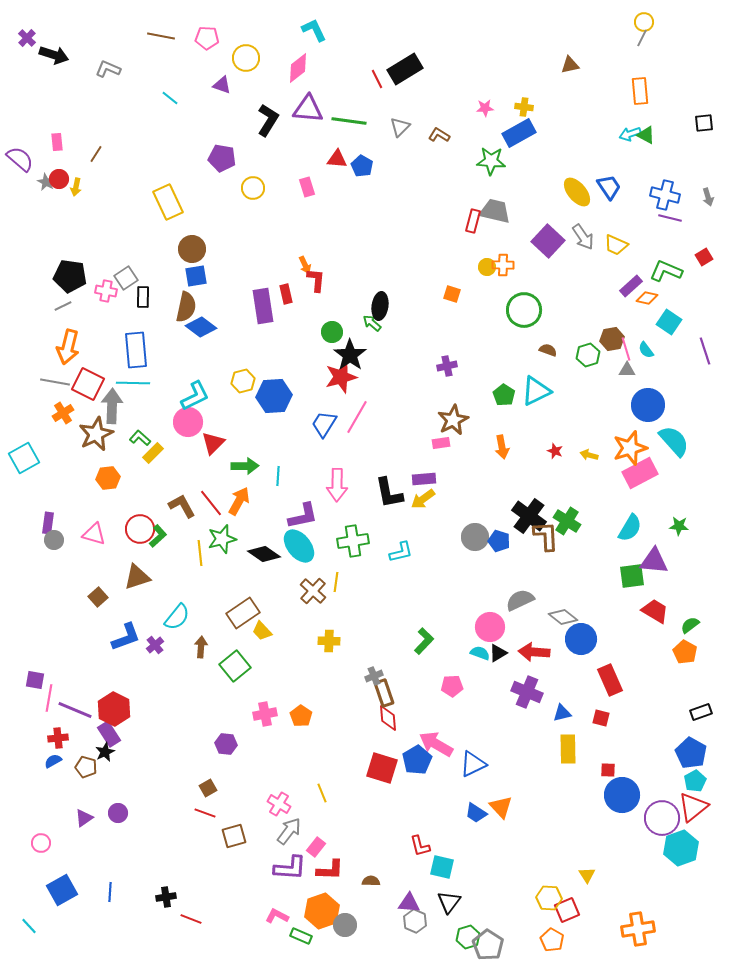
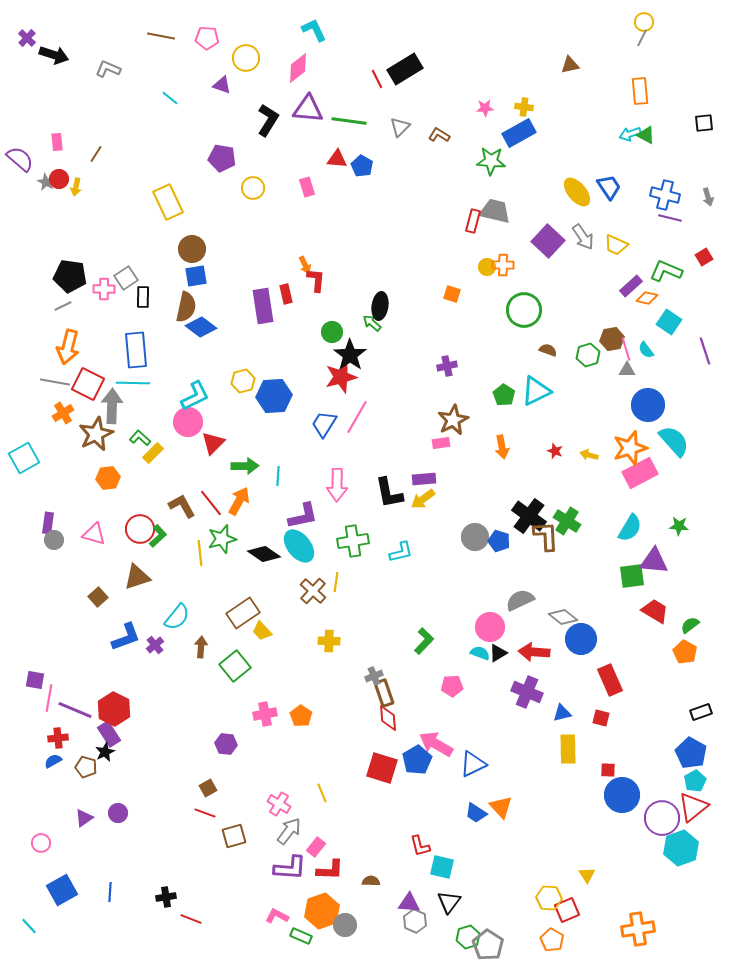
pink cross at (106, 291): moved 2 px left, 2 px up; rotated 10 degrees counterclockwise
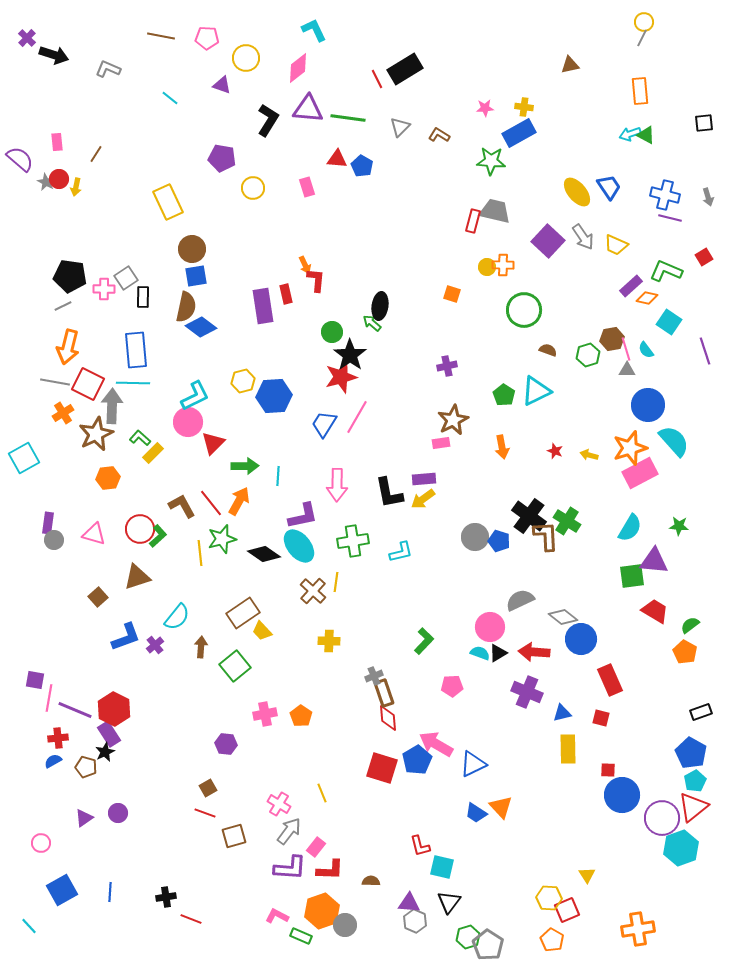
green line at (349, 121): moved 1 px left, 3 px up
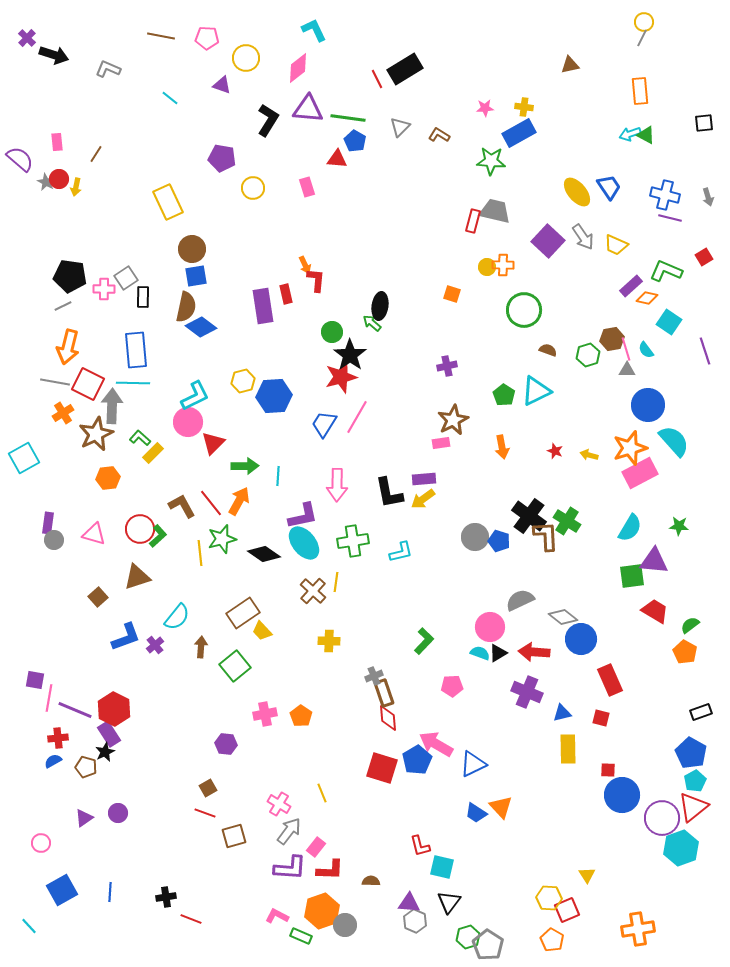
blue pentagon at (362, 166): moved 7 px left, 25 px up
cyan ellipse at (299, 546): moved 5 px right, 3 px up
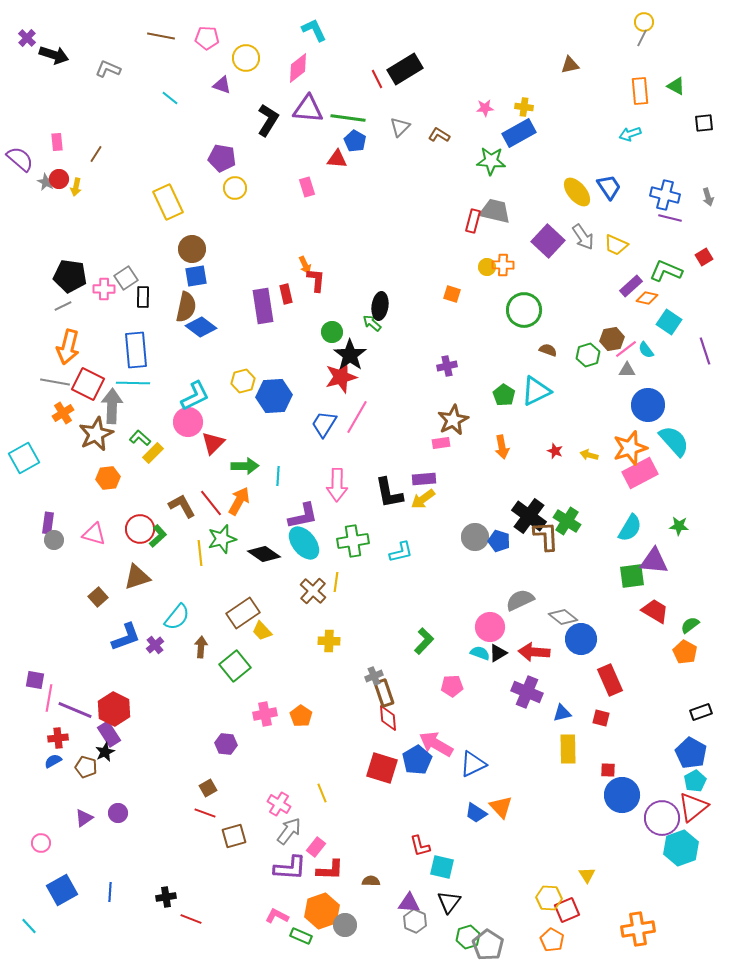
green triangle at (646, 135): moved 30 px right, 49 px up
yellow circle at (253, 188): moved 18 px left
pink line at (626, 349): rotated 70 degrees clockwise
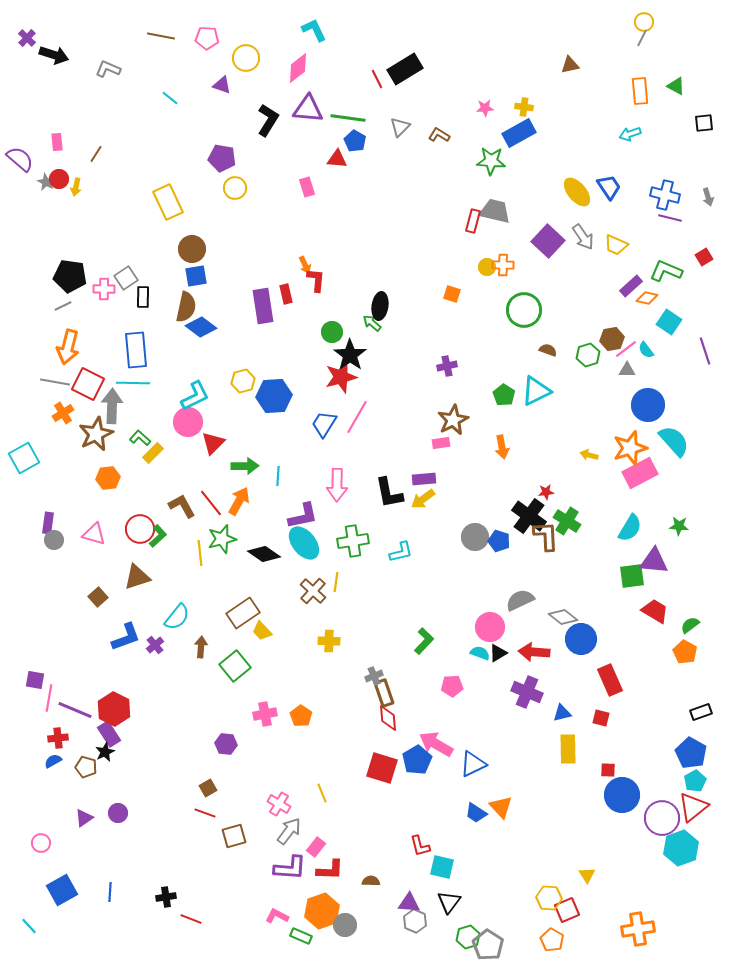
red star at (555, 451): moved 9 px left, 41 px down; rotated 28 degrees counterclockwise
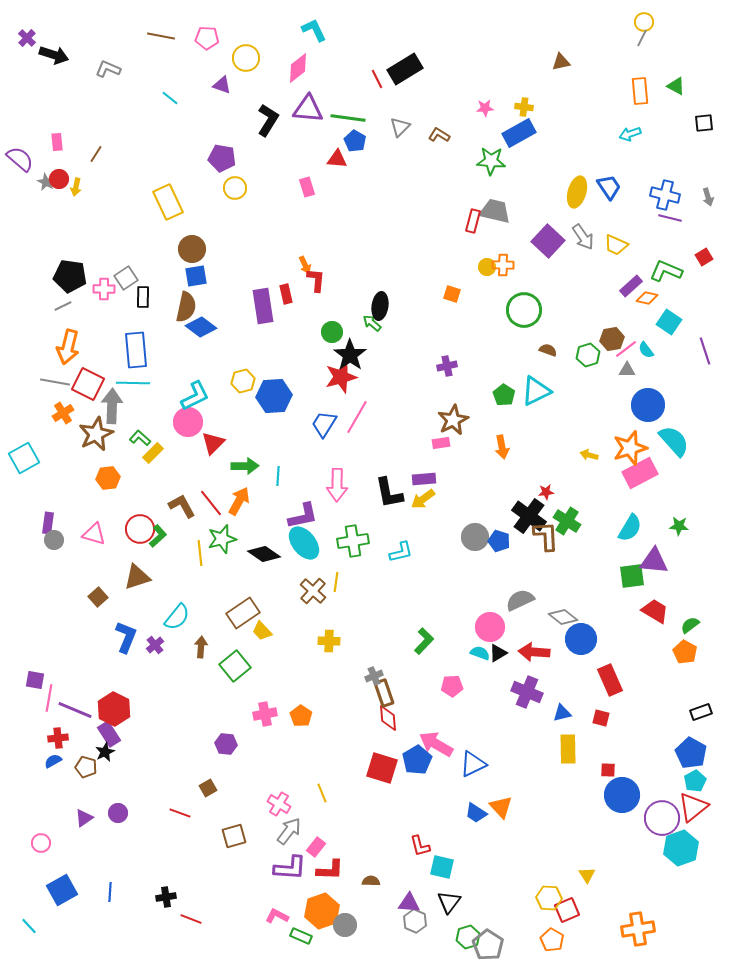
brown triangle at (570, 65): moved 9 px left, 3 px up
yellow ellipse at (577, 192): rotated 56 degrees clockwise
blue L-shape at (126, 637): rotated 48 degrees counterclockwise
red line at (205, 813): moved 25 px left
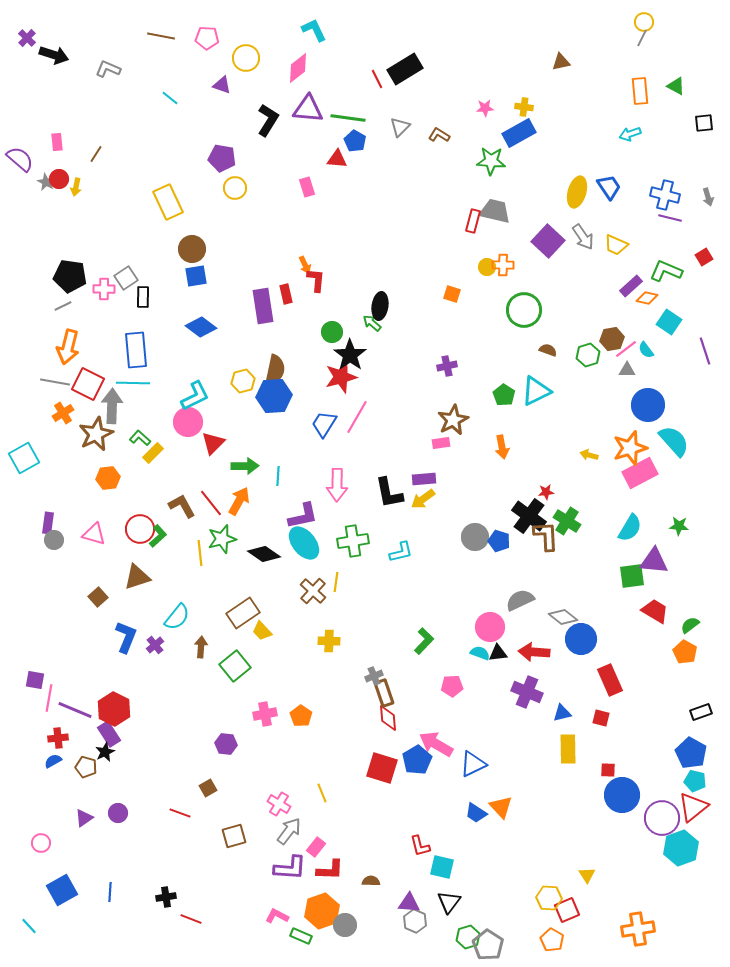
brown semicircle at (186, 307): moved 89 px right, 63 px down
black triangle at (498, 653): rotated 24 degrees clockwise
cyan pentagon at (695, 781): rotated 30 degrees counterclockwise
